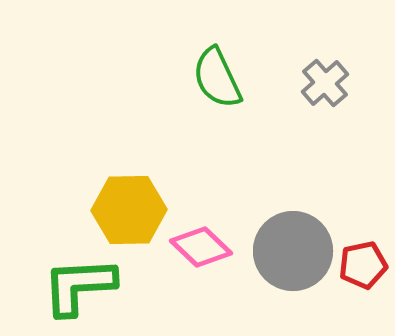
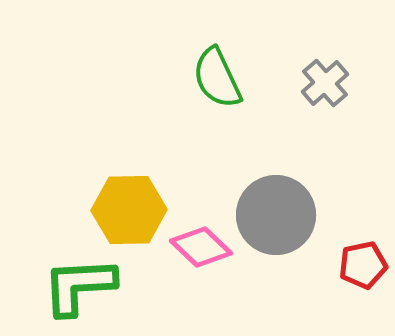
gray circle: moved 17 px left, 36 px up
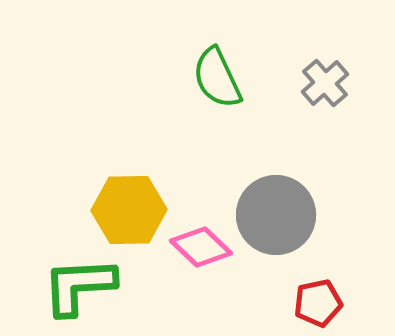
red pentagon: moved 45 px left, 38 px down
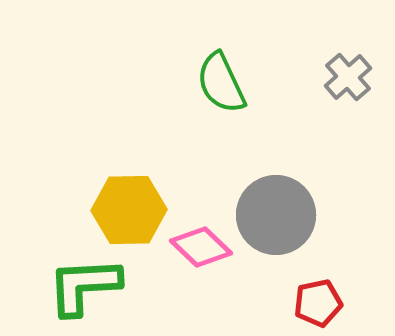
green semicircle: moved 4 px right, 5 px down
gray cross: moved 23 px right, 6 px up
green L-shape: moved 5 px right
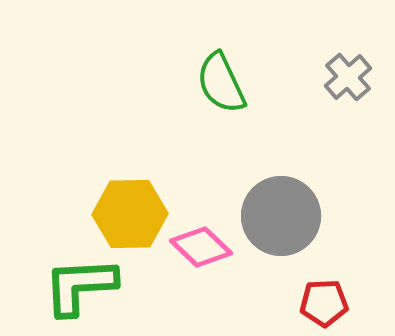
yellow hexagon: moved 1 px right, 4 px down
gray circle: moved 5 px right, 1 px down
green L-shape: moved 4 px left
red pentagon: moved 6 px right; rotated 9 degrees clockwise
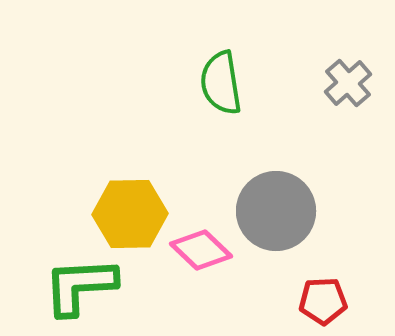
gray cross: moved 6 px down
green semicircle: rotated 16 degrees clockwise
gray circle: moved 5 px left, 5 px up
pink diamond: moved 3 px down
red pentagon: moved 1 px left, 2 px up
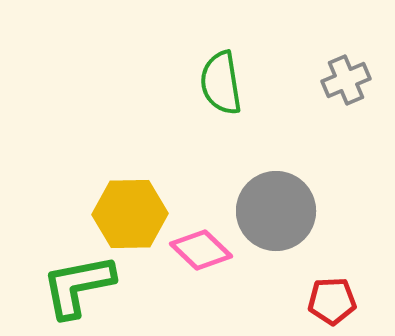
gray cross: moved 2 px left, 3 px up; rotated 18 degrees clockwise
green L-shape: moved 2 px left; rotated 8 degrees counterclockwise
red pentagon: moved 9 px right
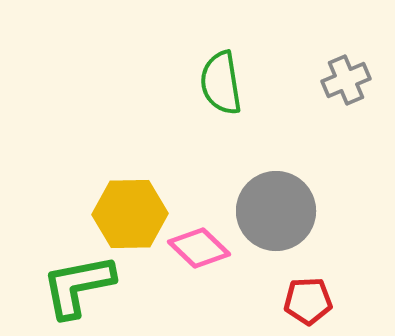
pink diamond: moved 2 px left, 2 px up
red pentagon: moved 24 px left
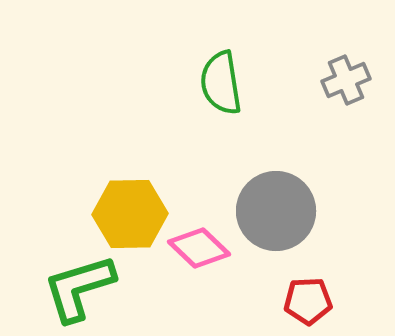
green L-shape: moved 1 px right, 2 px down; rotated 6 degrees counterclockwise
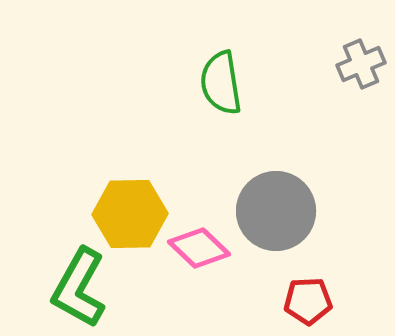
gray cross: moved 15 px right, 16 px up
green L-shape: rotated 44 degrees counterclockwise
